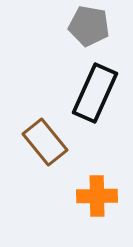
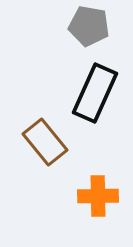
orange cross: moved 1 px right
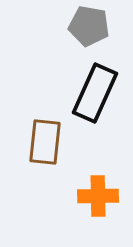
brown rectangle: rotated 45 degrees clockwise
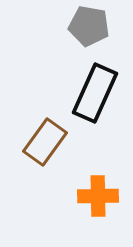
brown rectangle: rotated 30 degrees clockwise
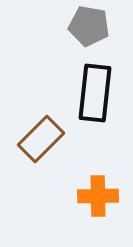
black rectangle: rotated 18 degrees counterclockwise
brown rectangle: moved 4 px left, 3 px up; rotated 9 degrees clockwise
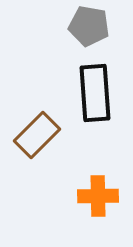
black rectangle: rotated 10 degrees counterclockwise
brown rectangle: moved 4 px left, 4 px up
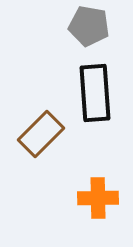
brown rectangle: moved 4 px right, 1 px up
orange cross: moved 2 px down
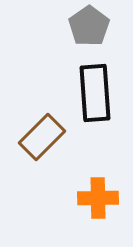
gray pentagon: rotated 27 degrees clockwise
brown rectangle: moved 1 px right, 3 px down
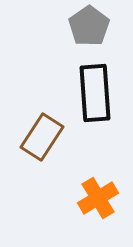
brown rectangle: rotated 12 degrees counterclockwise
orange cross: rotated 30 degrees counterclockwise
